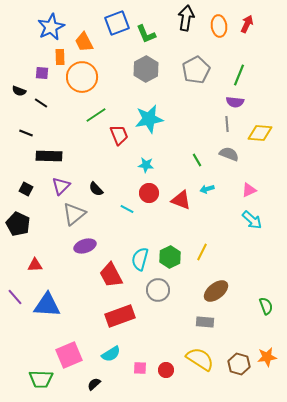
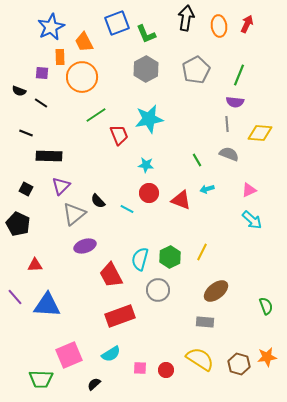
black semicircle at (96, 189): moved 2 px right, 12 px down
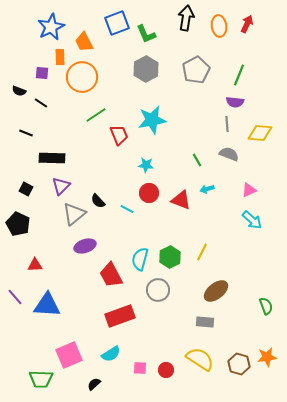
cyan star at (149, 119): moved 3 px right, 1 px down
black rectangle at (49, 156): moved 3 px right, 2 px down
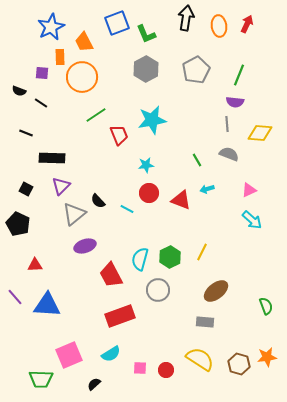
cyan star at (146, 165): rotated 14 degrees counterclockwise
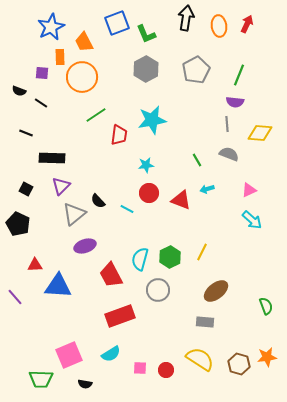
red trapezoid at (119, 135): rotated 30 degrees clockwise
blue triangle at (47, 305): moved 11 px right, 19 px up
black semicircle at (94, 384): moved 9 px left; rotated 128 degrees counterclockwise
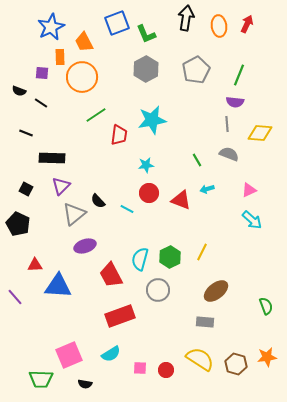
brown hexagon at (239, 364): moved 3 px left
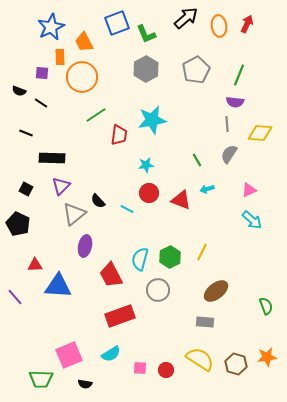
black arrow at (186, 18): rotated 40 degrees clockwise
gray semicircle at (229, 154): rotated 78 degrees counterclockwise
purple ellipse at (85, 246): rotated 60 degrees counterclockwise
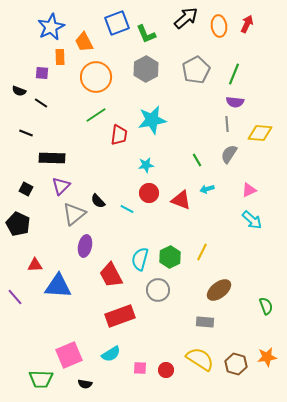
green line at (239, 75): moved 5 px left, 1 px up
orange circle at (82, 77): moved 14 px right
brown ellipse at (216, 291): moved 3 px right, 1 px up
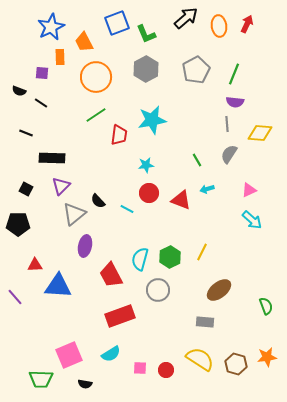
black pentagon at (18, 224): rotated 25 degrees counterclockwise
